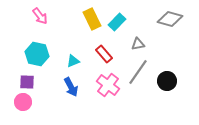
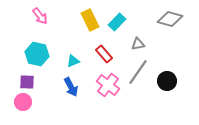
yellow rectangle: moved 2 px left, 1 px down
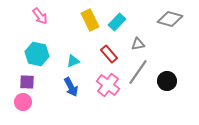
red rectangle: moved 5 px right
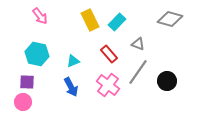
gray triangle: rotated 32 degrees clockwise
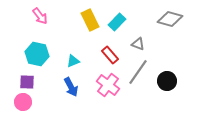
red rectangle: moved 1 px right, 1 px down
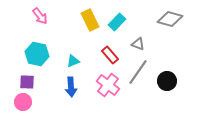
blue arrow: rotated 24 degrees clockwise
